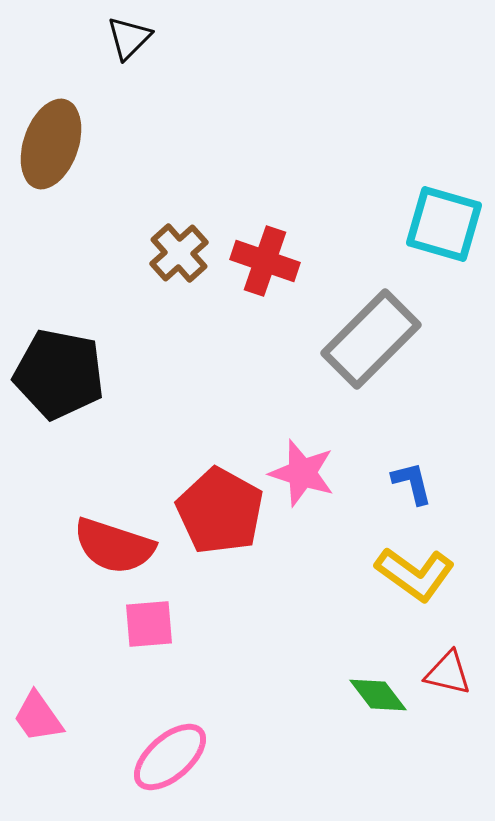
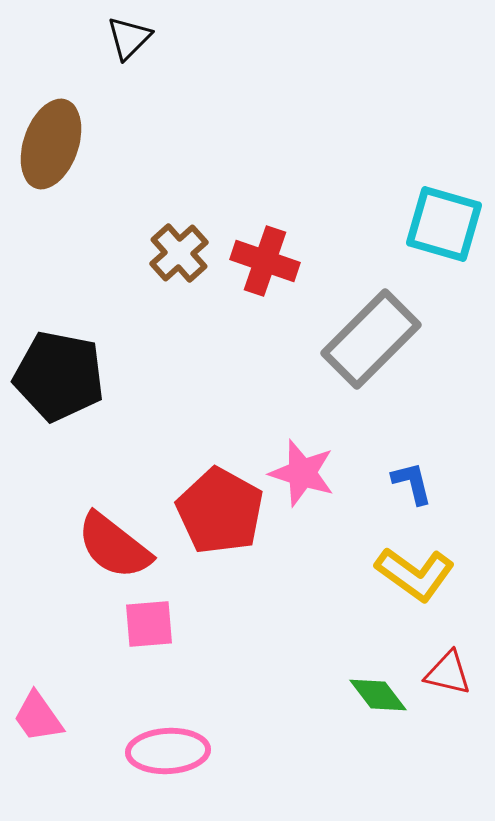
black pentagon: moved 2 px down
red semicircle: rotated 20 degrees clockwise
pink ellipse: moved 2 px left, 6 px up; rotated 38 degrees clockwise
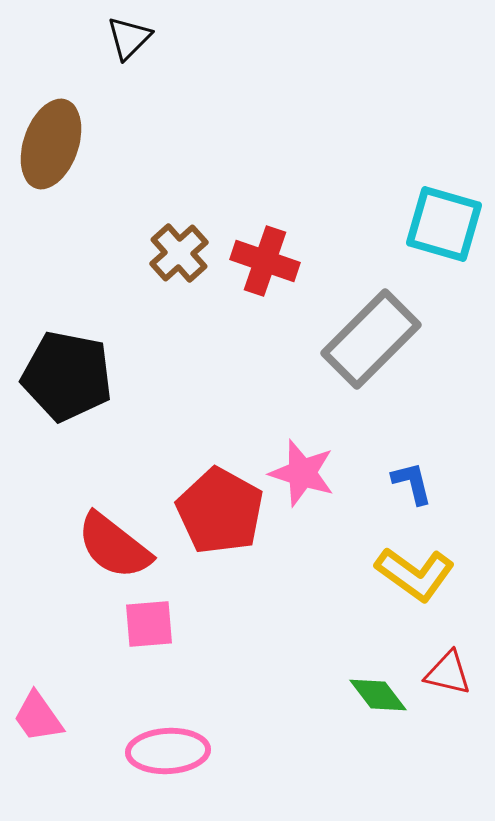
black pentagon: moved 8 px right
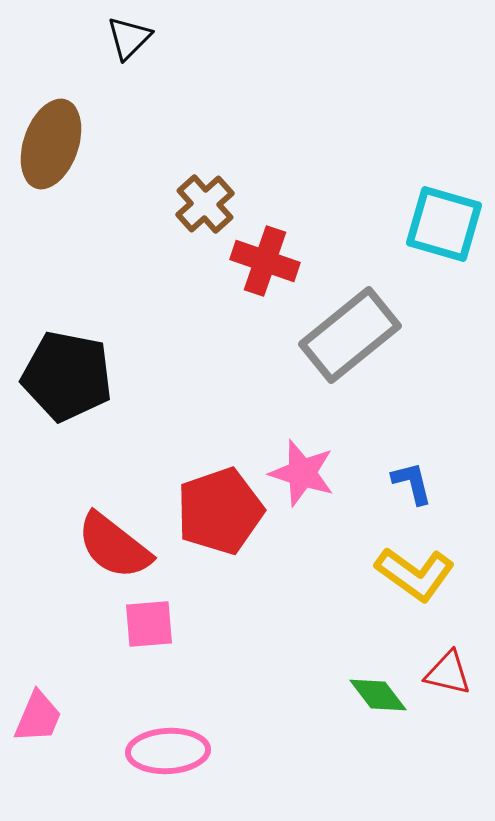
brown cross: moved 26 px right, 49 px up
gray rectangle: moved 21 px left, 4 px up; rotated 6 degrees clockwise
red pentagon: rotated 24 degrees clockwise
pink trapezoid: rotated 122 degrees counterclockwise
